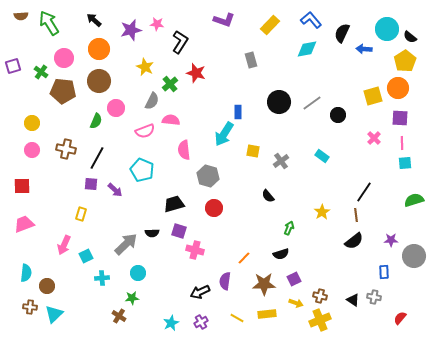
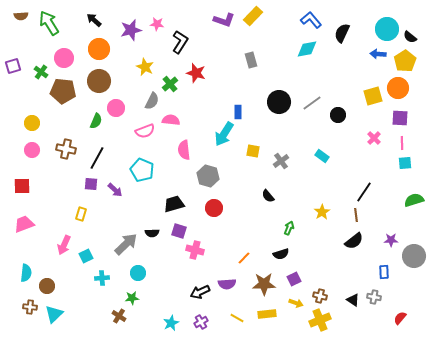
yellow rectangle at (270, 25): moved 17 px left, 9 px up
blue arrow at (364, 49): moved 14 px right, 5 px down
purple semicircle at (225, 281): moved 2 px right, 3 px down; rotated 102 degrees counterclockwise
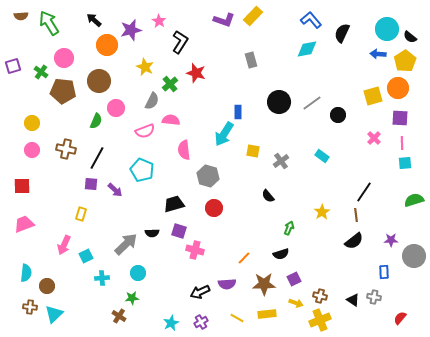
pink star at (157, 24): moved 2 px right, 3 px up; rotated 24 degrees clockwise
orange circle at (99, 49): moved 8 px right, 4 px up
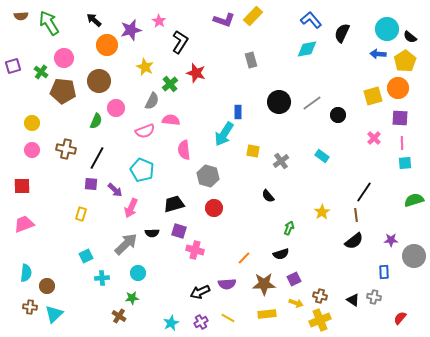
pink arrow at (64, 245): moved 67 px right, 37 px up
yellow line at (237, 318): moved 9 px left
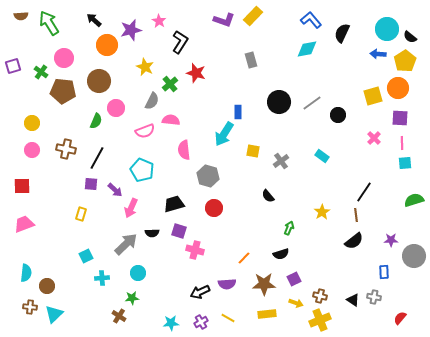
cyan star at (171, 323): rotated 21 degrees clockwise
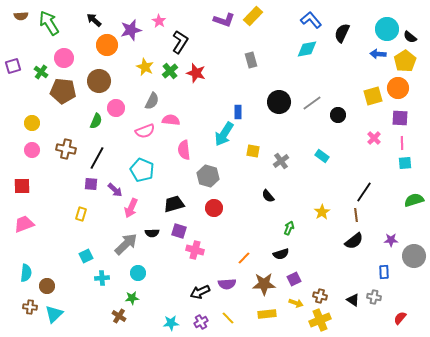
green cross at (170, 84): moved 13 px up
yellow line at (228, 318): rotated 16 degrees clockwise
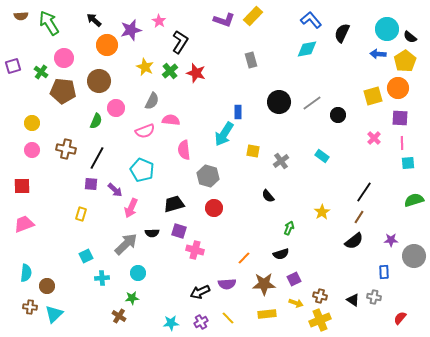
cyan square at (405, 163): moved 3 px right
brown line at (356, 215): moved 3 px right, 2 px down; rotated 40 degrees clockwise
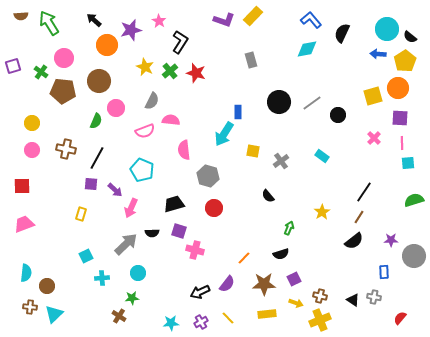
purple semicircle at (227, 284): rotated 48 degrees counterclockwise
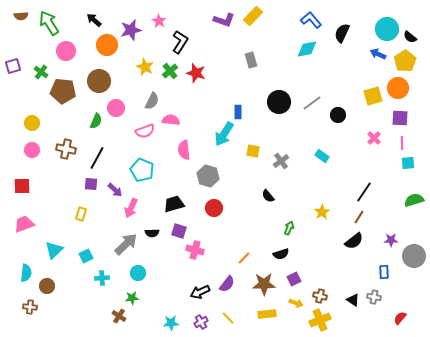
blue arrow at (378, 54): rotated 21 degrees clockwise
pink circle at (64, 58): moved 2 px right, 7 px up
cyan triangle at (54, 314): moved 64 px up
